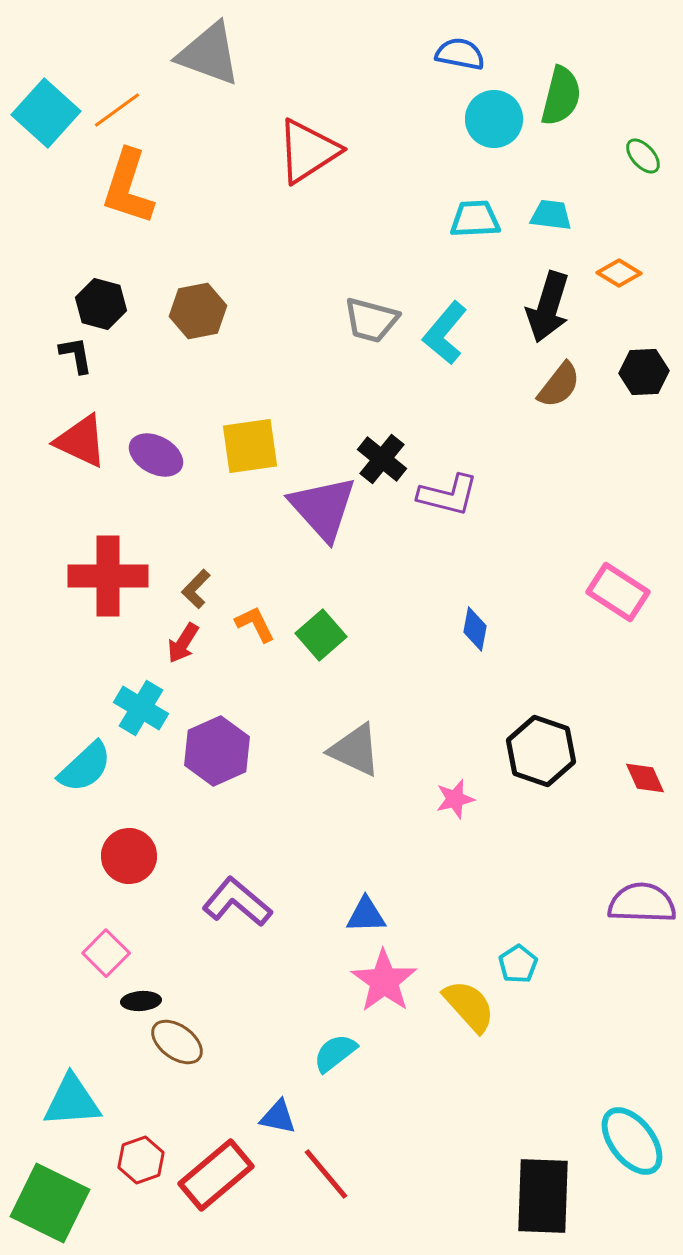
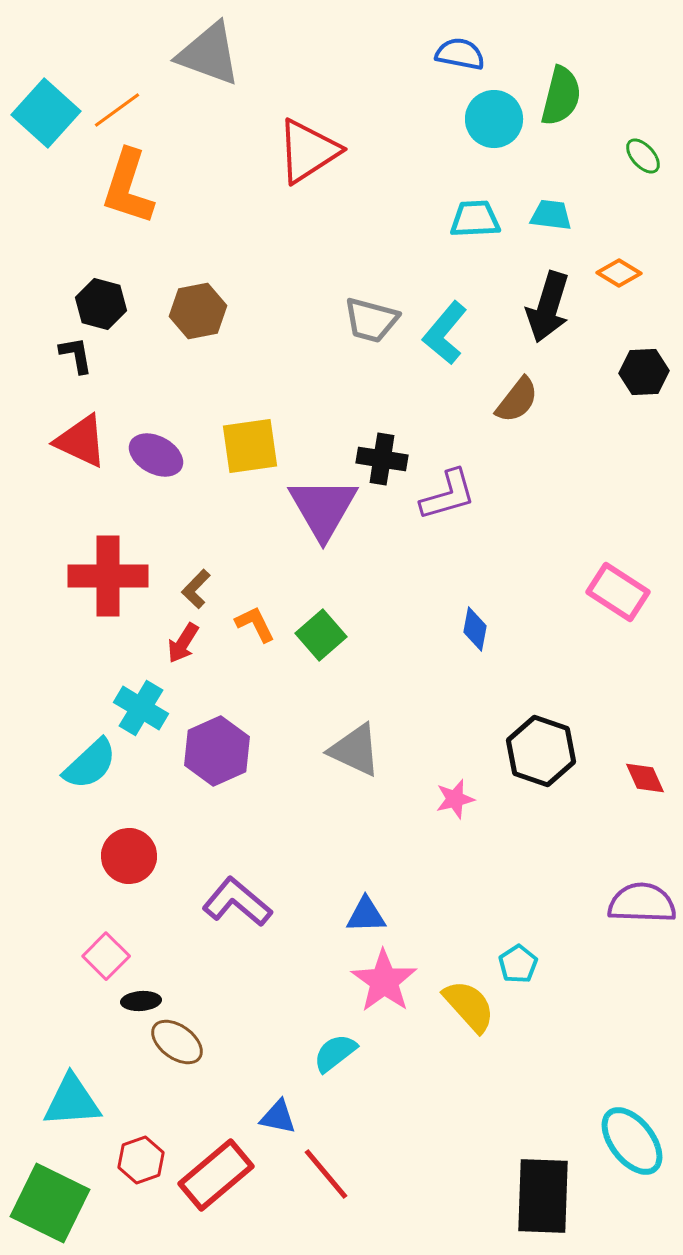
brown semicircle at (559, 385): moved 42 px left, 15 px down
black cross at (382, 459): rotated 30 degrees counterclockwise
purple L-shape at (448, 495): rotated 30 degrees counterclockwise
purple triangle at (323, 508): rotated 12 degrees clockwise
cyan semicircle at (85, 767): moved 5 px right, 3 px up
pink square at (106, 953): moved 3 px down
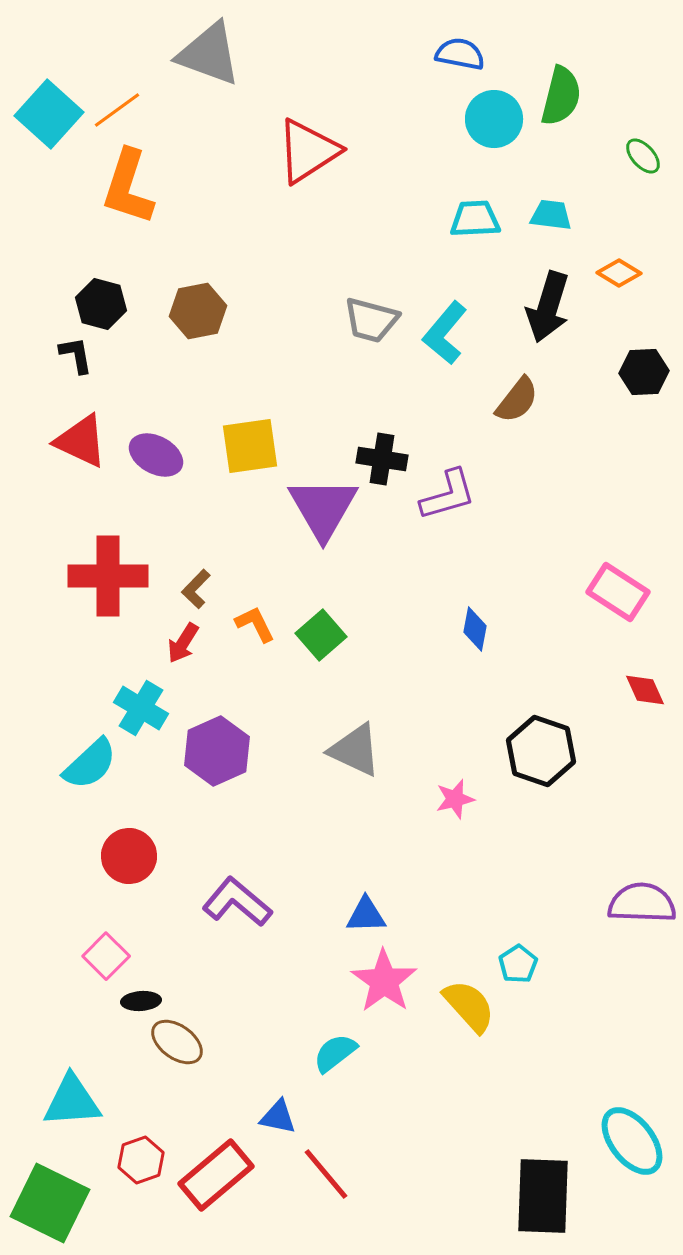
cyan square at (46, 113): moved 3 px right, 1 px down
red diamond at (645, 778): moved 88 px up
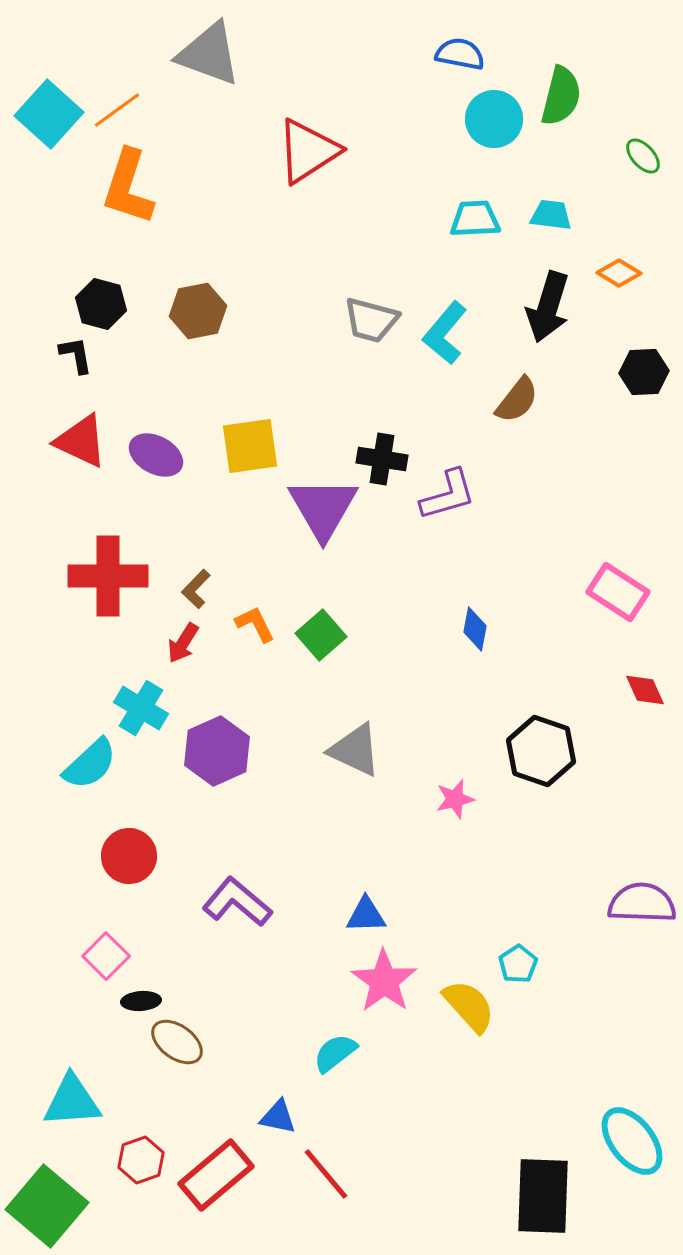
green square at (50, 1203): moved 3 px left, 3 px down; rotated 14 degrees clockwise
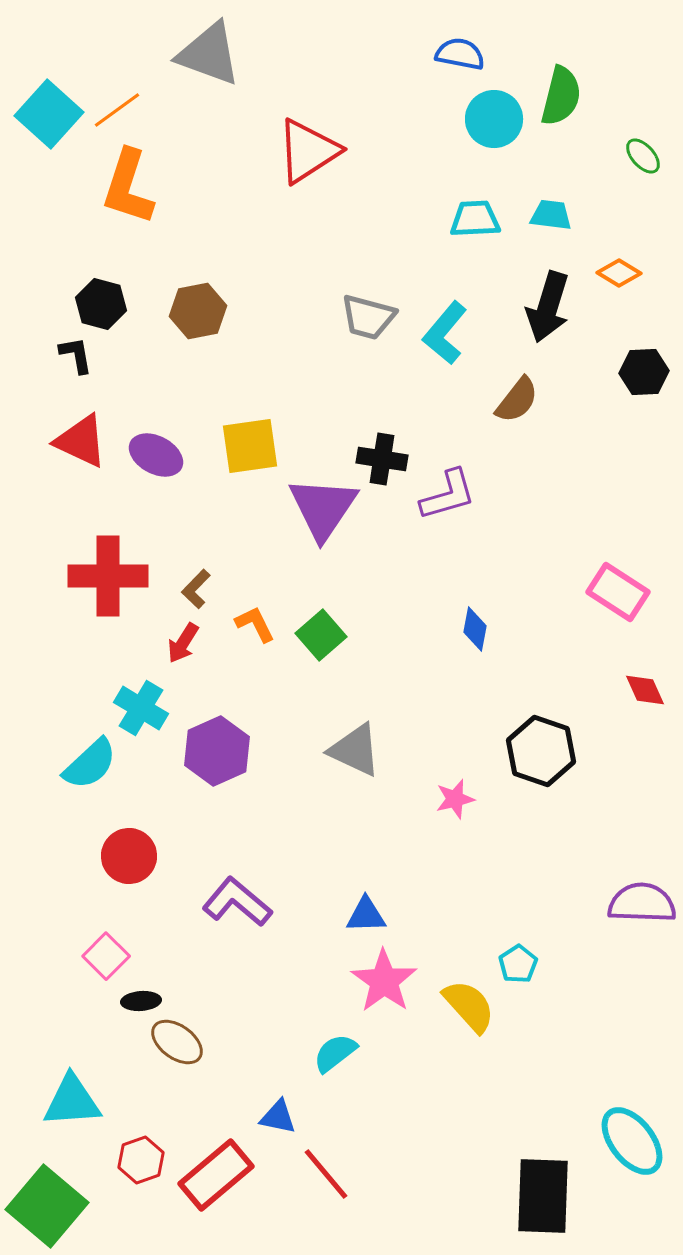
gray trapezoid at (371, 320): moved 3 px left, 3 px up
purple triangle at (323, 508): rotated 4 degrees clockwise
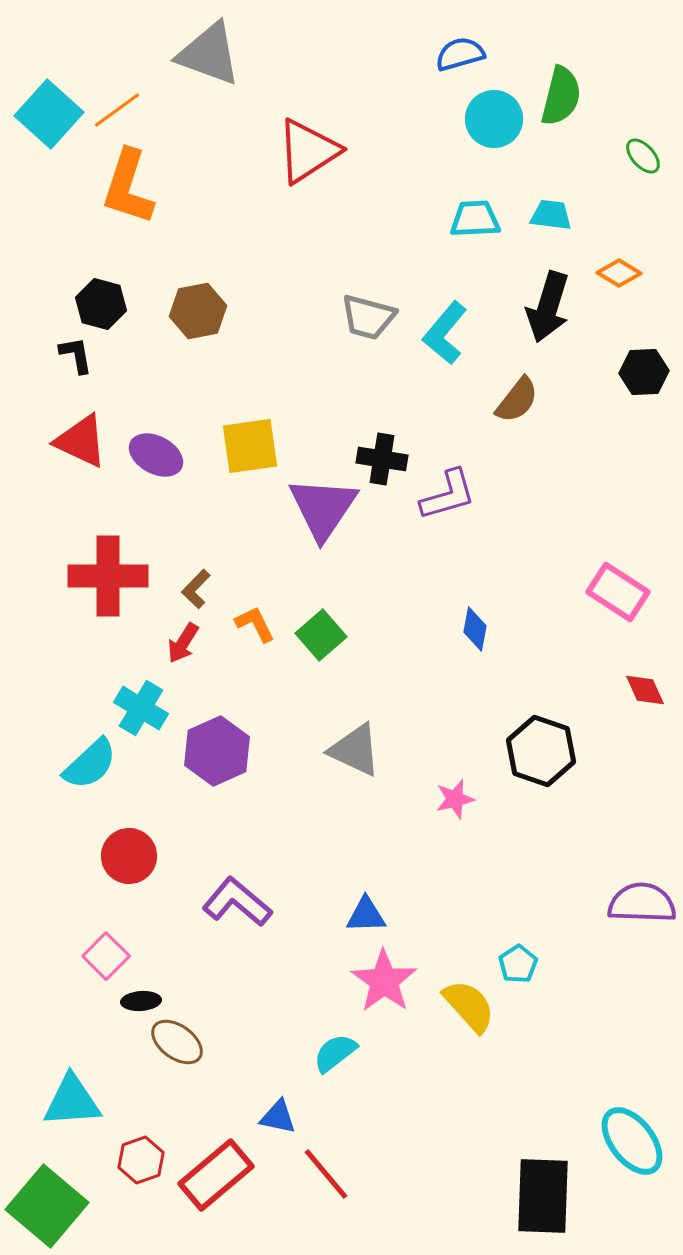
blue semicircle at (460, 54): rotated 27 degrees counterclockwise
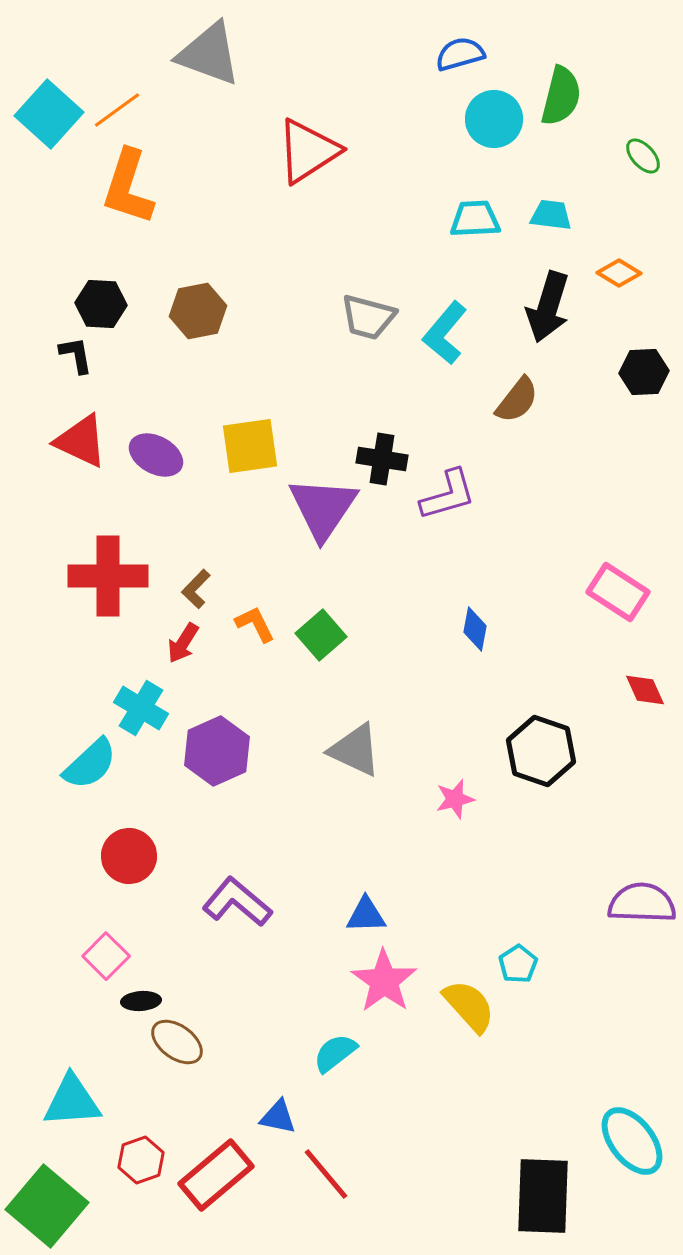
black hexagon at (101, 304): rotated 12 degrees counterclockwise
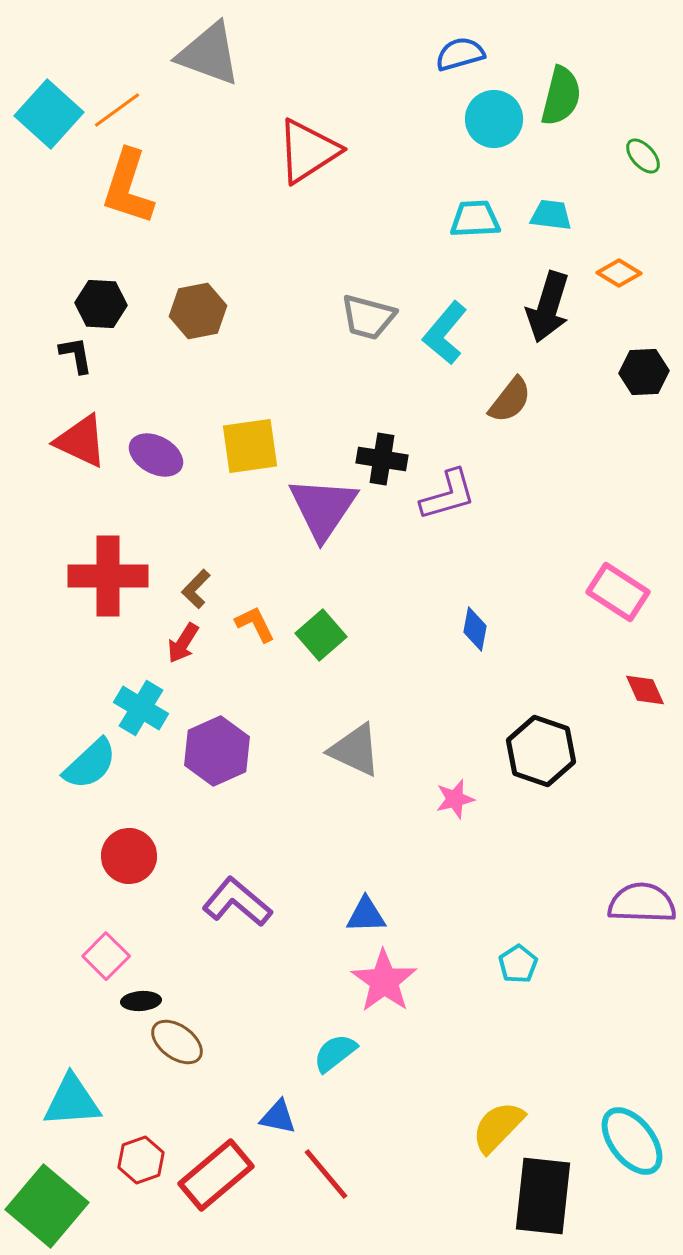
brown semicircle at (517, 400): moved 7 px left
yellow semicircle at (469, 1006): moved 29 px right, 121 px down; rotated 94 degrees counterclockwise
black rectangle at (543, 1196): rotated 4 degrees clockwise
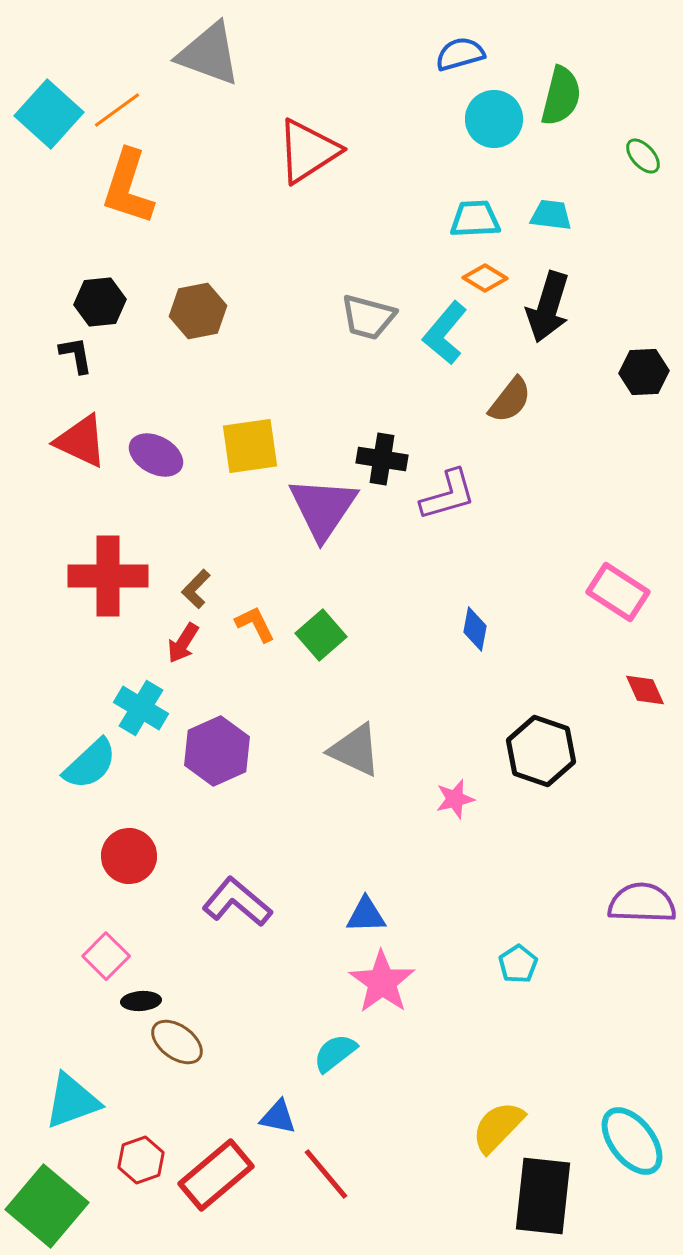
orange diamond at (619, 273): moved 134 px left, 5 px down
black hexagon at (101, 304): moved 1 px left, 2 px up; rotated 9 degrees counterclockwise
pink star at (384, 981): moved 2 px left, 1 px down
cyan triangle at (72, 1101): rotated 16 degrees counterclockwise
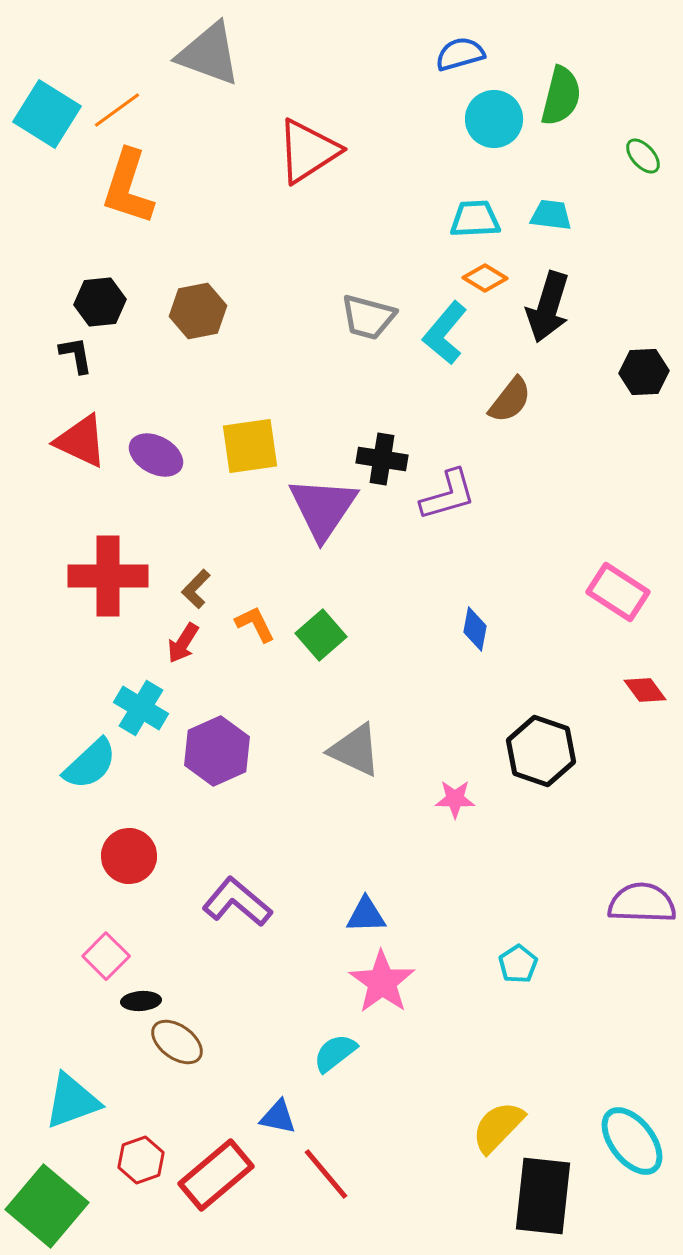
cyan square at (49, 114): moved 2 px left; rotated 10 degrees counterclockwise
red diamond at (645, 690): rotated 12 degrees counterclockwise
pink star at (455, 799): rotated 15 degrees clockwise
